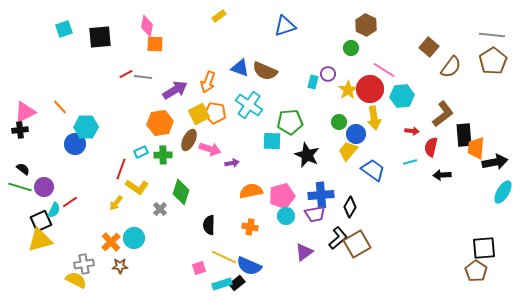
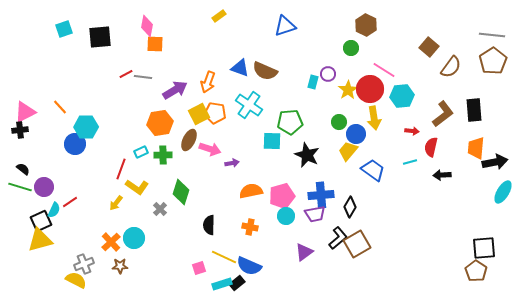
black rectangle at (464, 135): moved 10 px right, 25 px up
gray cross at (84, 264): rotated 12 degrees counterclockwise
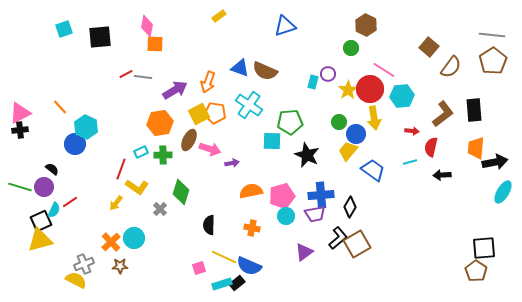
pink triangle at (25, 112): moved 5 px left, 1 px down
cyan hexagon at (86, 127): rotated 25 degrees clockwise
black semicircle at (23, 169): moved 29 px right
orange cross at (250, 227): moved 2 px right, 1 px down
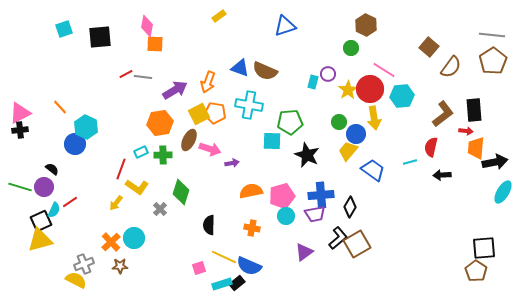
cyan cross at (249, 105): rotated 24 degrees counterclockwise
red arrow at (412, 131): moved 54 px right
